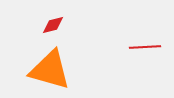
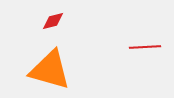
red diamond: moved 4 px up
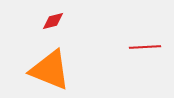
orange triangle: rotated 6 degrees clockwise
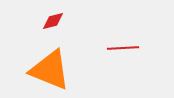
red line: moved 22 px left, 1 px down
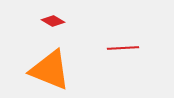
red diamond: rotated 45 degrees clockwise
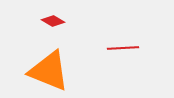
orange triangle: moved 1 px left, 1 px down
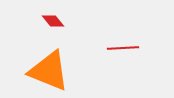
red diamond: rotated 20 degrees clockwise
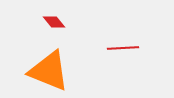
red diamond: moved 1 px right, 1 px down
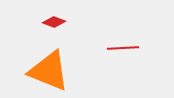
red diamond: rotated 30 degrees counterclockwise
